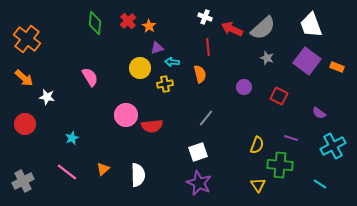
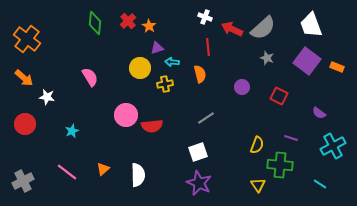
purple circle: moved 2 px left
gray line: rotated 18 degrees clockwise
cyan star: moved 7 px up
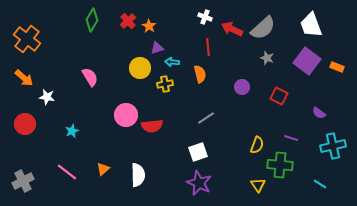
green diamond: moved 3 px left, 3 px up; rotated 25 degrees clockwise
cyan cross: rotated 15 degrees clockwise
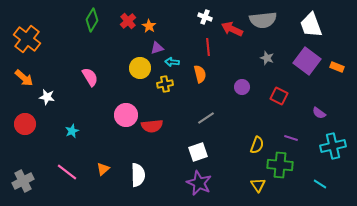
gray semicircle: moved 8 px up; rotated 36 degrees clockwise
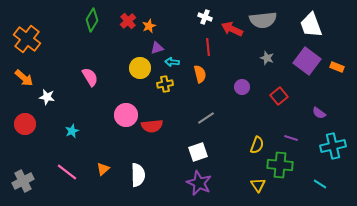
orange star: rotated 16 degrees clockwise
red square: rotated 24 degrees clockwise
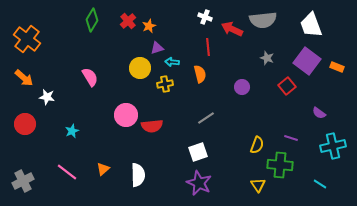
red square: moved 8 px right, 10 px up
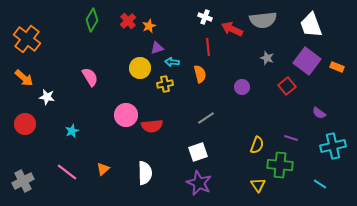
white semicircle: moved 7 px right, 2 px up
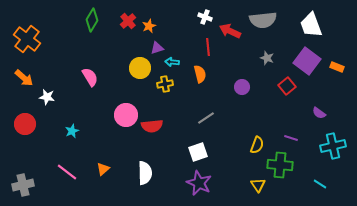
red arrow: moved 2 px left, 2 px down
gray cross: moved 4 px down; rotated 15 degrees clockwise
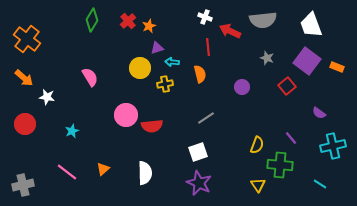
purple line: rotated 32 degrees clockwise
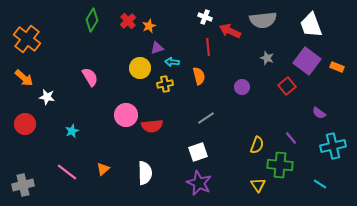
orange semicircle: moved 1 px left, 2 px down
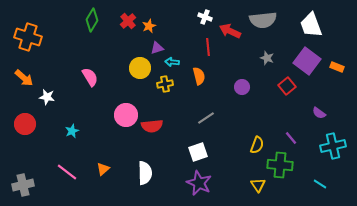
orange cross: moved 1 px right, 2 px up; rotated 20 degrees counterclockwise
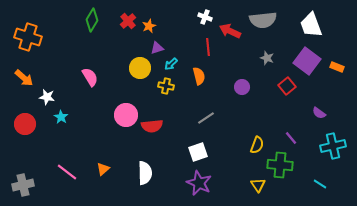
cyan arrow: moved 1 px left, 2 px down; rotated 48 degrees counterclockwise
yellow cross: moved 1 px right, 2 px down; rotated 21 degrees clockwise
cyan star: moved 11 px left, 14 px up; rotated 16 degrees counterclockwise
